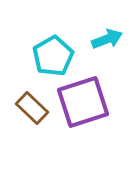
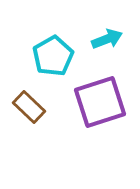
purple square: moved 17 px right
brown rectangle: moved 3 px left, 1 px up
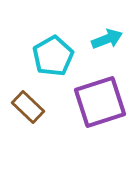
brown rectangle: moved 1 px left
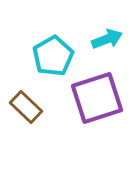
purple square: moved 3 px left, 4 px up
brown rectangle: moved 2 px left
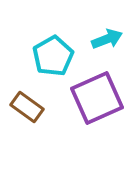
purple square: rotated 6 degrees counterclockwise
brown rectangle: moved 1 px right; rotated 8 degrees counterclockwise
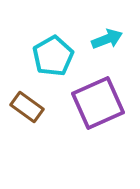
purple square: moved 1 px right, 5 px down
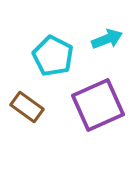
cyan pentagon: rotated 15 degrees counterclockwise
purple square: moved 2 px down
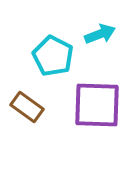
cyan arrow: moved 7 px left, 5 px up
purple square: moved 1 px left; rotated 26 degrees clockwise
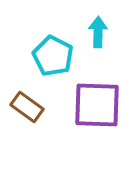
cyan arrow: moved 2 px left, 2 px up; rotated 68 degrees counterclockwise
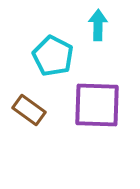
cyan arrow: moved 7 px up
brown rectangle: moved 2 px right, 3 px down
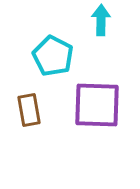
cyan arrow: moved 3 px right, 5 px up
brown rectangle: rotated 44 degrees clockwise
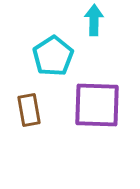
cyan arrow: moved 7 px left
cyan pentagon: rotated 12 degrees clockwise
